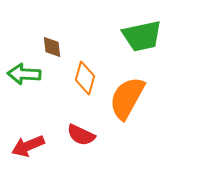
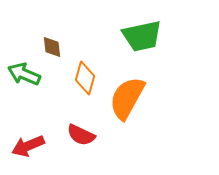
green arrow: rotated 20 degrees clockwise
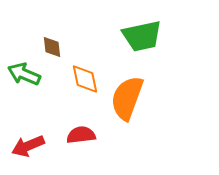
orange diamond: moved 1 px down; rotated 28 degrees counterclockwise
orange semicircle: rotated 9 degrees counterclockwise
red semicircle: rotated 148 degrees clockwise
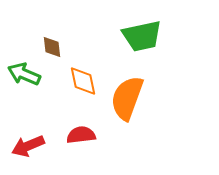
orange diamond: moved 2 px left, 2 px down
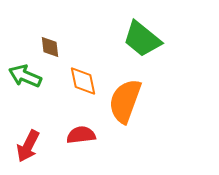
green trapezoid: moved 3 px down; rotated 51 degrees clockwise
brown diamond: moved 2 px left
green arrow: moved 1 px right, 2 px down
orange semicircle: moved 2 px left, 3 px down
red arrow: rotated 40 degrees counterclockwise
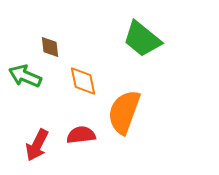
orange semicircle: moved 1 px left, 11 px down
red arrow: moved 9 px right, 1 px up
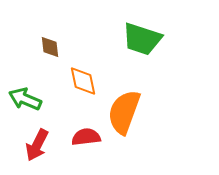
green trapezoid: rotated 21 degrees counterclockwise
green arrow: moved 23 px down
red semicircle: moved 5 px right, 2 px down
